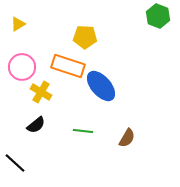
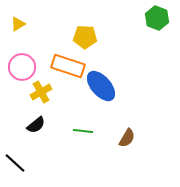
green hexagon: moved 1 px left, 2 px down
yellow cross: rotated 30 degrees clockwise
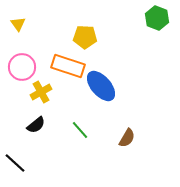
yellow triangle: rotated 35 degrees counterclockwise
green line: moved 3 px left, 1 px up; rotated 42 degrees clockwise
